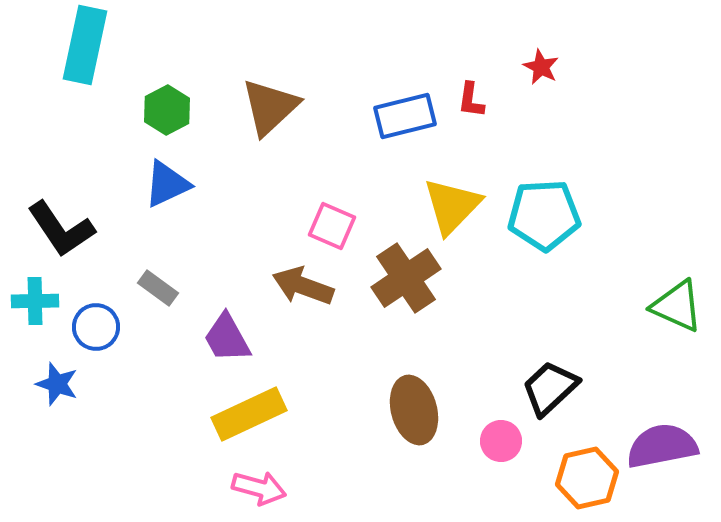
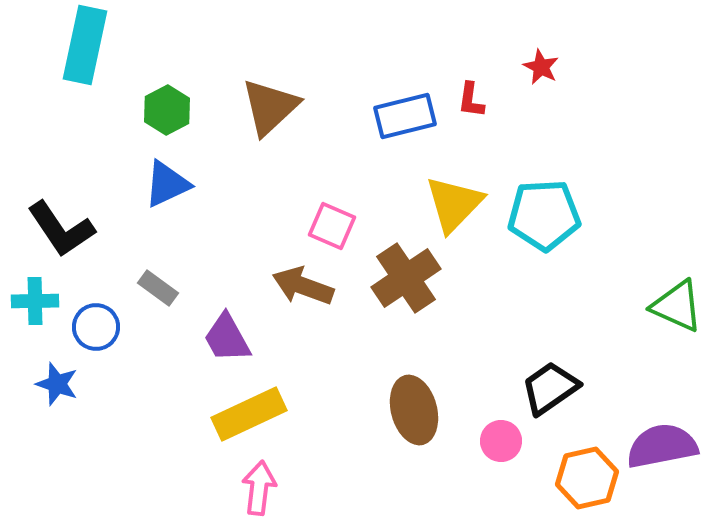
yellow triangle: moved 2 px right, 2 px up
black trapezoid: rotated 8 degrees clockwise
pink arrow: rotated 98 degrees counterclockwise
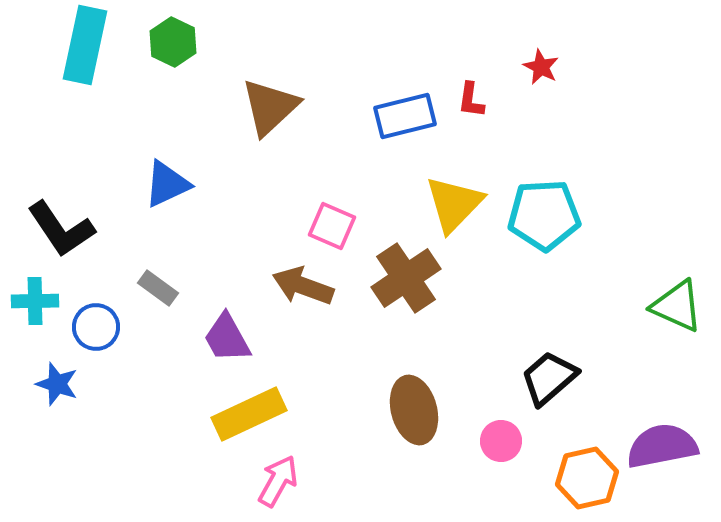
green hexagon: moved 6 px right, 68 px up; rotated 6 degrees counterclockwise
black trapezoid: moved 1 px left, 10 px up; rotated 6 degrees counterclockwise
pink arrow: moved 19 px right, 7 px up; rotated 22 degrees clockwise
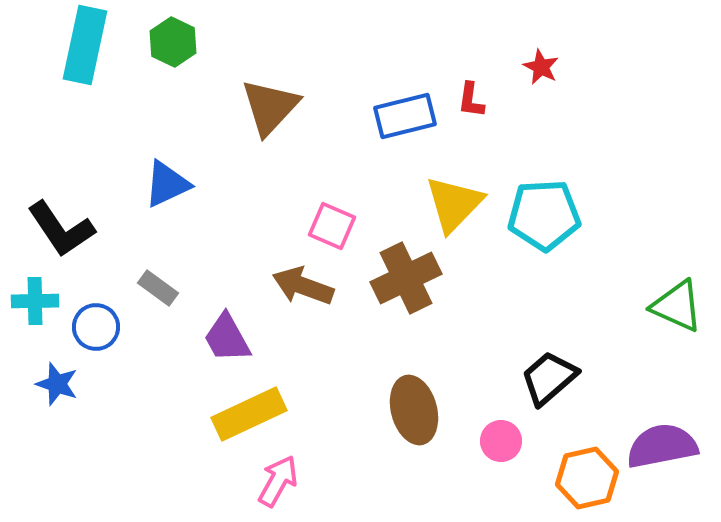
brown triangle: rotated 4 degrees counterclockwise
brown cross: rotated 8 degrees clockwise
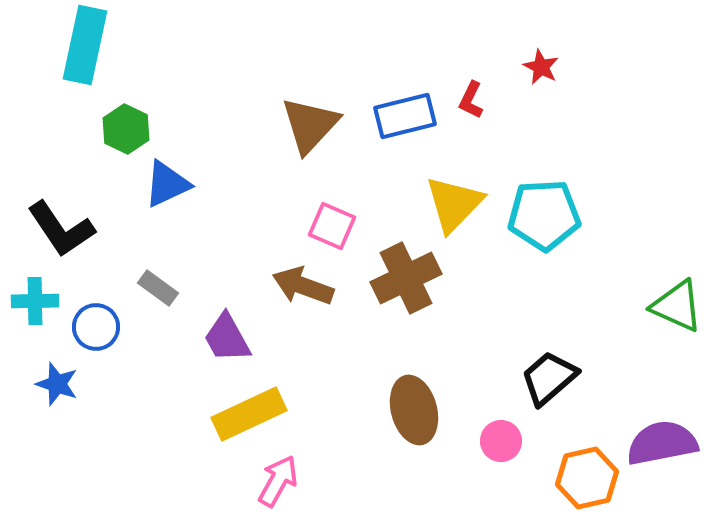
green hexagon: moved 47 px left, 87 px down
red L-shape: rotated 18 degrees clockwise
brown triangle: moved 40 px right, 18 px down
purple semicircle: moved 3 px up
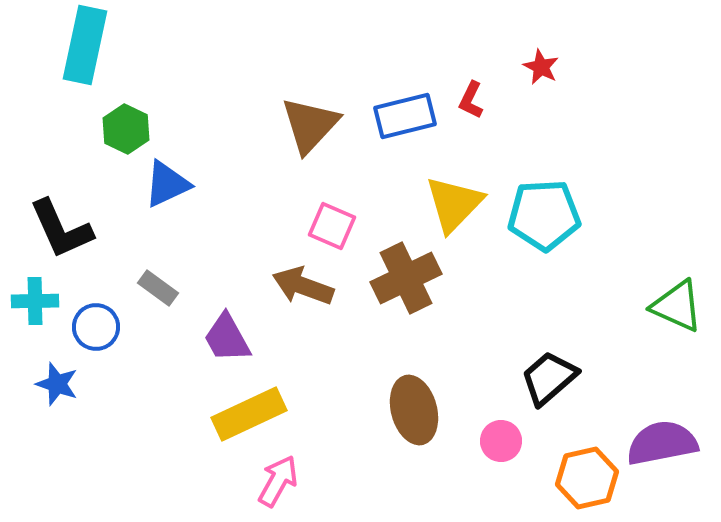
black L-shape: rotated 10 degrees clockwise
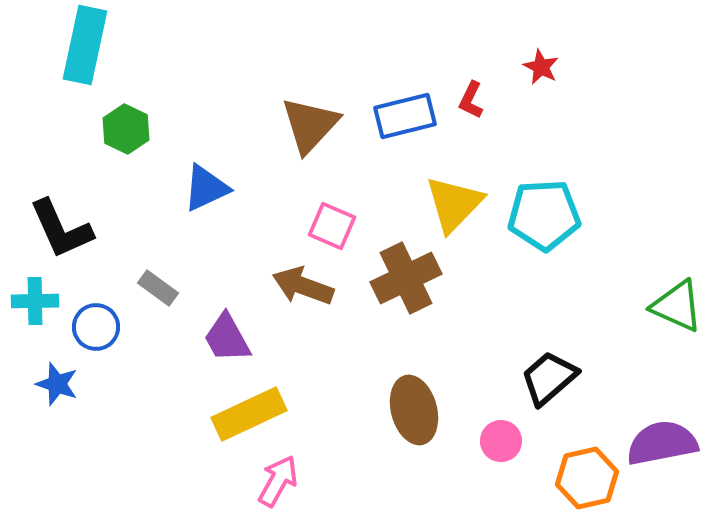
blue triangle: moved 39 px right, 4 px down
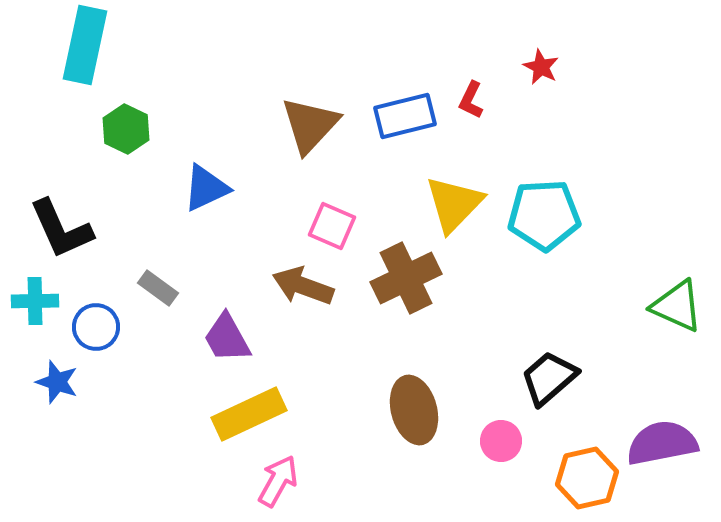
blue star: moved 2 px up
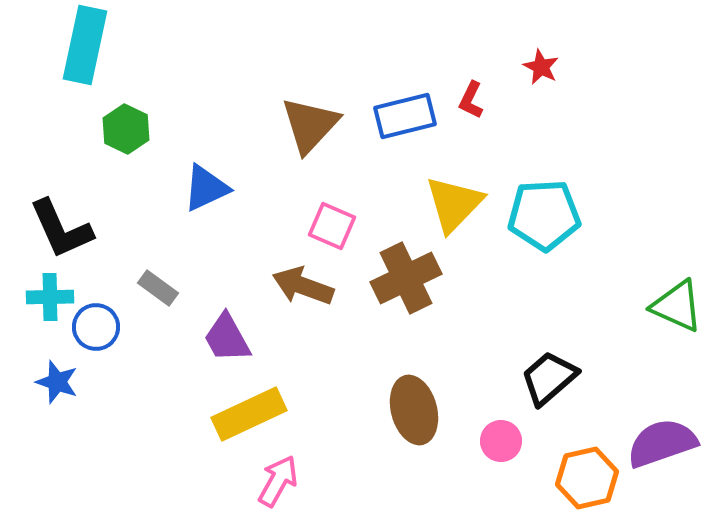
cyan cross: moved 15 px right, 4 px up
purple semicircle: rotated 8 degrees counterclockwise
